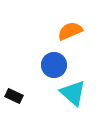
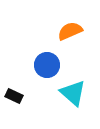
blue circle: moved 7 px left
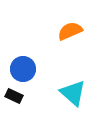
blue circle: moved 24 px left, 4 px down
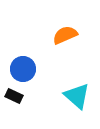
orange semicircle: moved 5 px left, 4 px down
cyan triangle: moved 4 px right, 3 px down
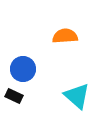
orange semicircle: moved 1 px down; rotated 20 degrees clockwise
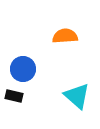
black rectangle: rotated 12 degrees counterclockwise
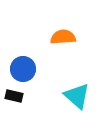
orange semicircle: moved 2 px left, 1 px down
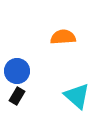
blue circle: moved 6 px left, 2 px down
black rectangle: moved 3 px right; rotated 72 degrees counterclockwise
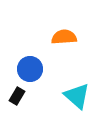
orange semicircle: moved 1 px right
blue circle: moved 13 px right, 2 px up
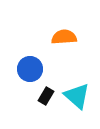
black rectangle: moved 29 px right
